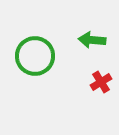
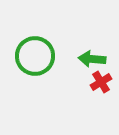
green arrow: moved 19 px down
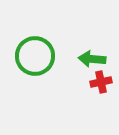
red cross: rotated 20 degrees clockwise
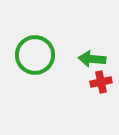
green circle: moved 1 px up
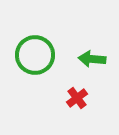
red cross: moved 24 px left, 16 px down; rotated 25 degrees counterclockwise
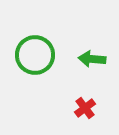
red cross: moved 8 px right, 10 px down
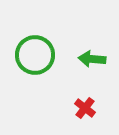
red cross: rotated 15 degrees counterclockwise
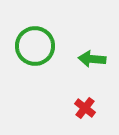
green circle: moved 9 px up
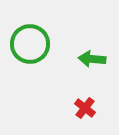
green circle: moved 5 px left, 2 px up
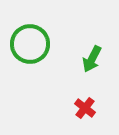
green arrow: rotated 68 degrees counterclockwise
